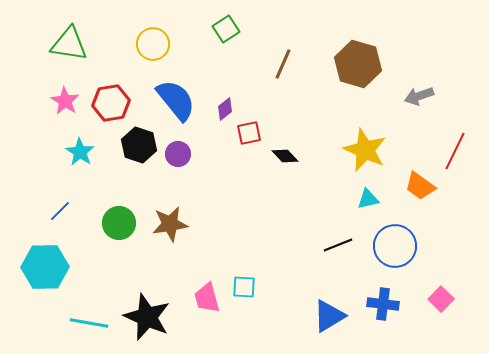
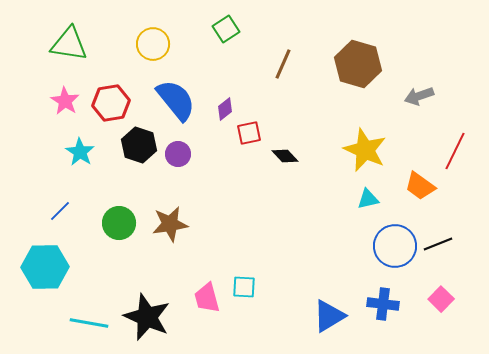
black line: moved 100 px right, 1 px up
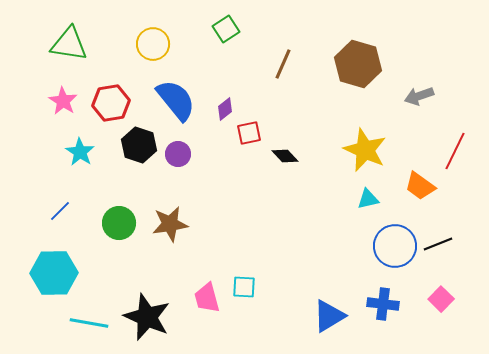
pink star: moved 2 px left
cyan hexagon: moved 9 px right, 6 px down
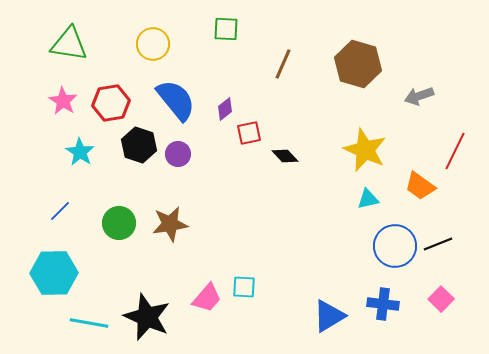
green square: rotated 36 degrees clockwise
pink trapezoid: rotated 124 degrees counterclockwise
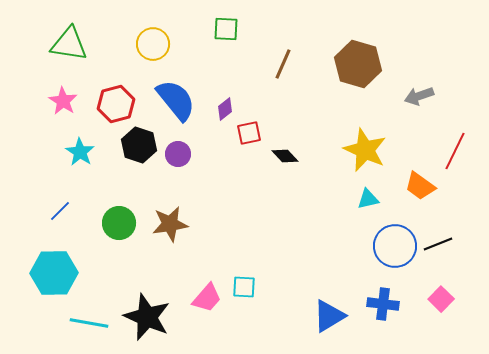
red hexagon: moved 5 px right, 1 px down; rotated 6 degrees counterclockwise
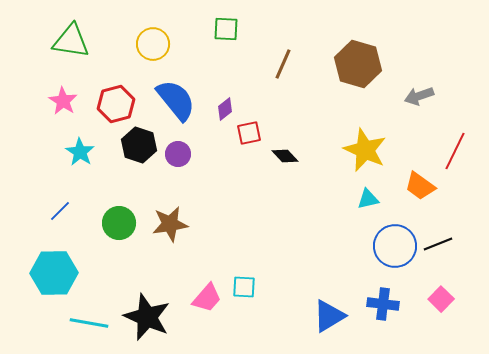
green triangle: moved 2 px right, 3 px up
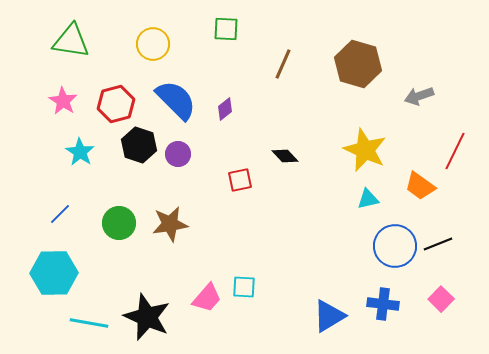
blue semicircle: rotated 6 degrees counterclockwise
red square: moved 9 px left, 47 px down
blue line: moved 3 px down
